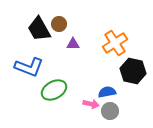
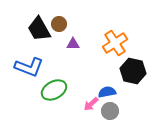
pink arrow: rotated 126 degrees clockwise
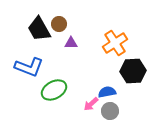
purple triangle: moved 2 px left, 1 px up
black hexagon: rotated 15 degrees counterclockwise
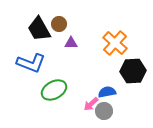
orange cross: rotated 15 degrees counterclockwise
blue L-shape: moved 2 px right, 4 px up
gray circle: moved 6 px left
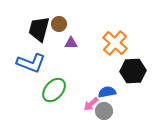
black trapezoid: rotated 44 degrees clockwise
green ellipse: rotated 20 degrees counterclockwise
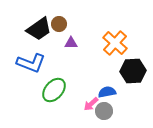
black trapezoid: rotated 140 degrees counterclockwise
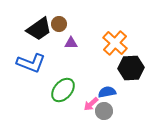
black hexagon: moved 2 px left, 3 px up
green ellipse: moved 9 px right
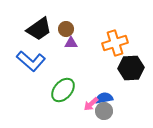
brown circle: moved 7 px right, 5 px down
orange cross: rotated 30 degrees clockwise
blue L-shape: moved 2 px up; rotated 20 degrees clockwise
blue semicircle: moved 3 px left, 6 px down
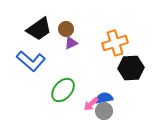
purple triangle: rotated 24 degrees counterclockwise
